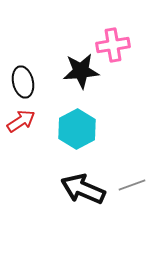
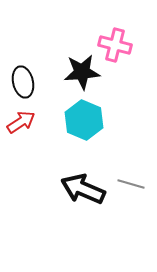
pink cross: moved 2 px right; rotated 24 degrees clockwise
black star: moved 1 px right, 1 px down
red arrow: moved 1 px down
cyan hexagon: moved 7 px right, 9 px up; rotated 9 degrees counterclockwise
gray line: moved 1 px left, 1 px up; rotated 36 degrees clockwise
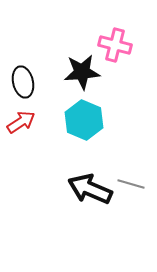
black arrow: moved 7 px right
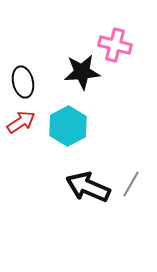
cyan hexagon: moved 16 px left, 6 px down; rotated 9 degrees clockwise
gray line: rotated 76 degrees counterclockwise
black arrow: moved 2 px left, 2 px up
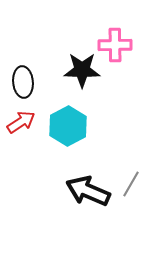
pink cross: rotated 16 degrees counterclockwise
black star: moved 2 px up; rotated 6 degrees clockwise
black ellipse: rotated 8 degrees clockwise
black arrow: moved 4 px down
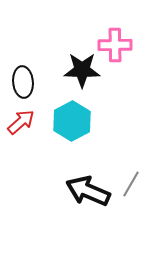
red arrow: rotated 8 degrees counterclockwise
cyan hexagon: moved 4 px right, 5 px up
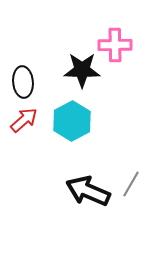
red arrow: moved 3 px right, 2 px up
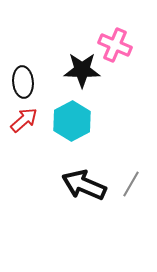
pink cross: rotated 24 degrees clockwise
black arrow: moved 4 px left, 6 px up
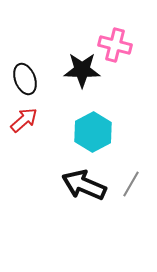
pink cross: rotated 8 degrees counterclockwise
black ellipse: moved 2 px right, 3 px up; rotated 16 degrees counterclockwise
cyan hexagon: moved 21 px right, 11 px down
